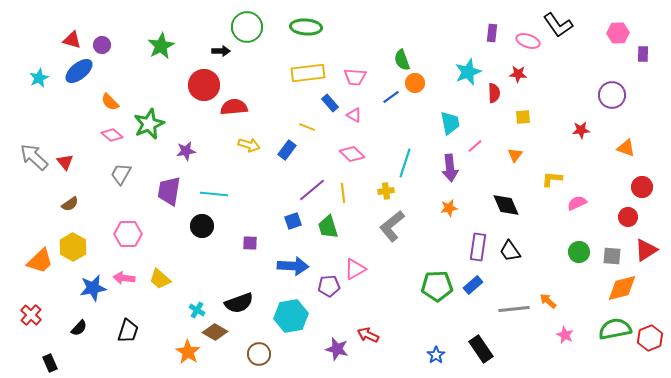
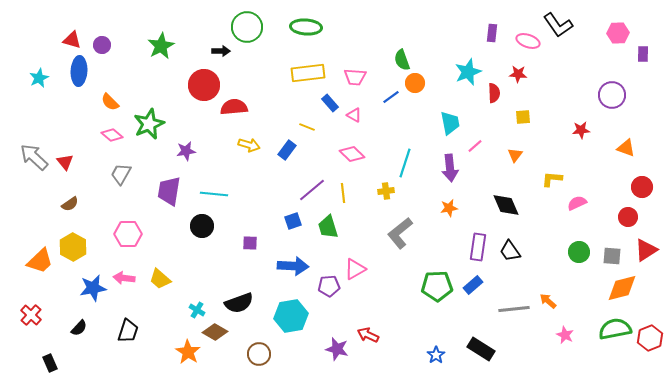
blue ellipse at (79, 71): rotated 48 degrees counterclockwise
gray L-shape at (392, 226): moved 8 px right, 7 px down
black rectangle at (481, 349): rotated 24 degrees counterclockwise
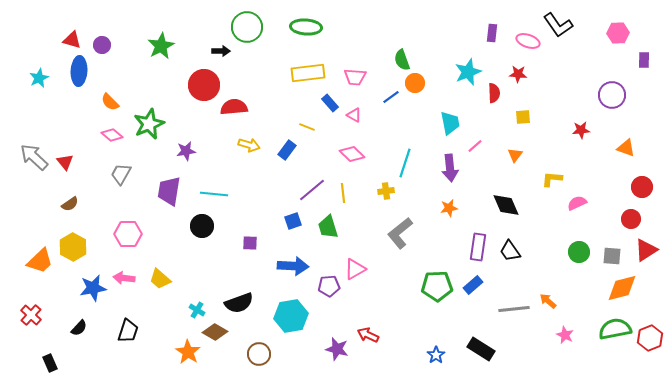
purple rectangle at (643, 54): moved 1 px right, 6 px down
red circle at (628, 217): moved 3 px right, 2 px down
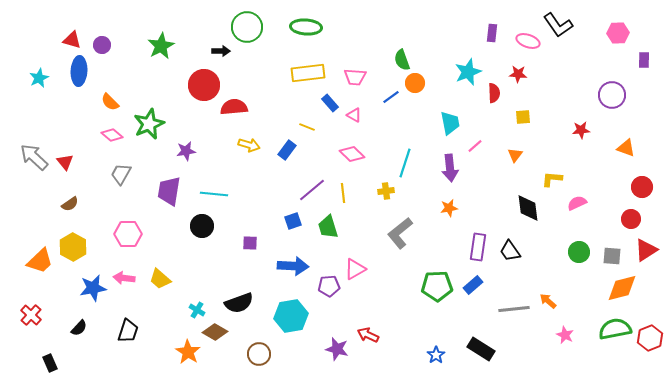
black diamond at (506, 205): moved 22 px right, 3 px down; rotated 16 degrees clockwise
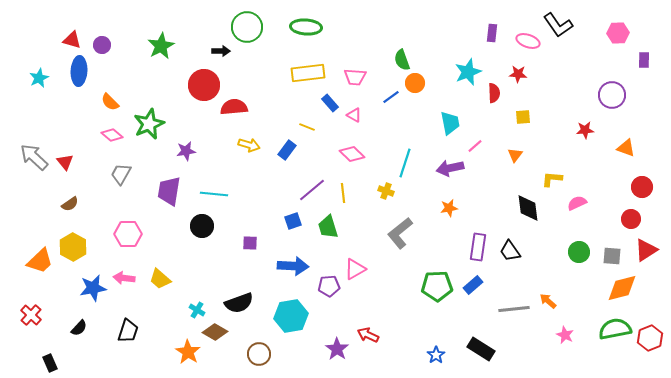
red star at (581, 130): moved 4 px right
purple arrow at (450, 168): rotated 84 degrees clockwise
yellow cross at (386, 191): rotated 28 degrees clockwise
purple star at (337, 349): rotated 20 degrees clockwise
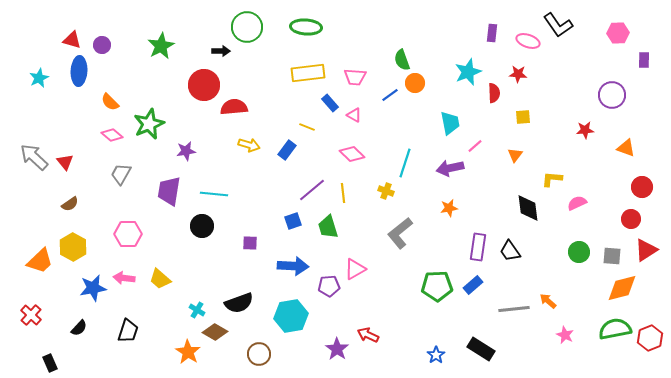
blue line at (391, 97): moved 1 px left, 2 px up
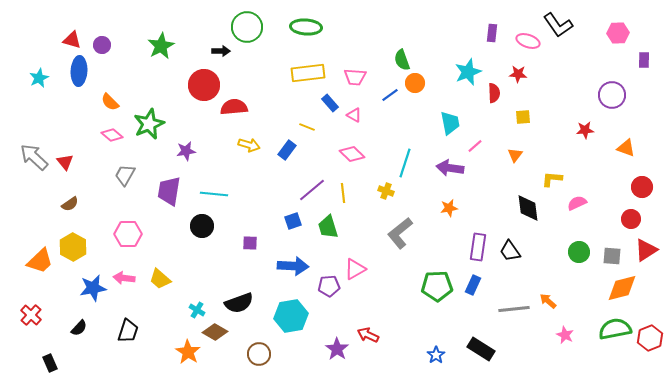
purple arrow at (450, 168): rotated 20 degrees clockwise
gray trapezoid at (121, 174): moved 4 px right, 1 px down
blue rectangle at (473, 285): rotated 24 degrees counterclockwise
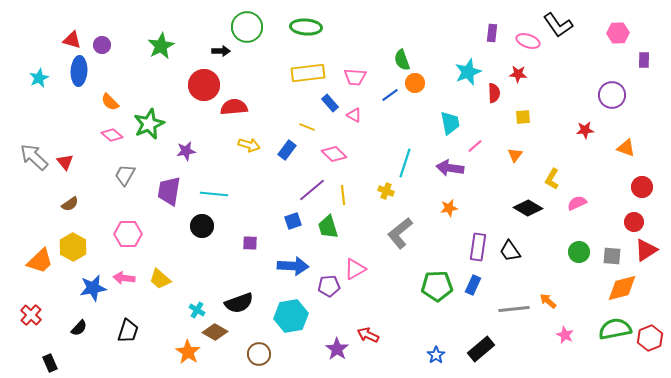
pink diamond at (352, 154): moved 18 px left
yellow L-shape at (552, 179): rotated 65 degrees counterclockwise
yellow line at (343, 193): moved 2 px down
black diamond at (528, 208): rotated 52 degrees counterclockwise
red circle at (631, 219): moved 3 px right, 3 px down
black rectangle at (481, 349): rotated 72 degrees counterclockwise
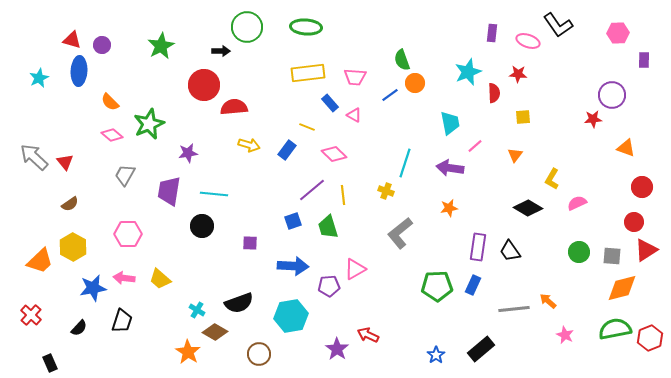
red star at (585, 130): moved 8 px right, 11 px up
purple star at (186, 151): moved 2 px right, 2 px down
black trapezoid at (128, 331): moved 6 px left, 10 px up
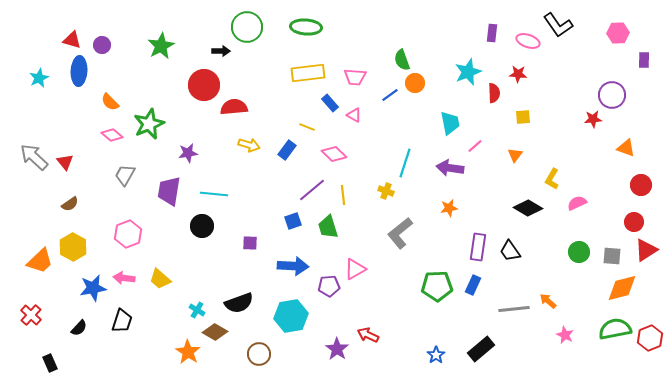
red circle at (642, 187): moved 1 px left, 2 px up
pink hexagon at (128, 234): rotated 20 degrees counterclockwise
